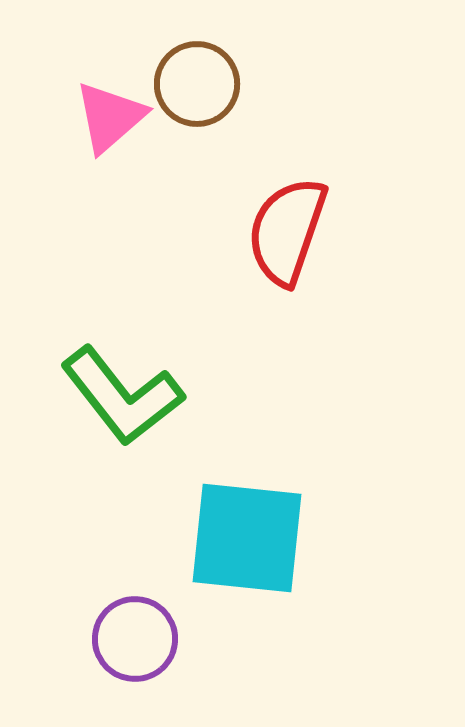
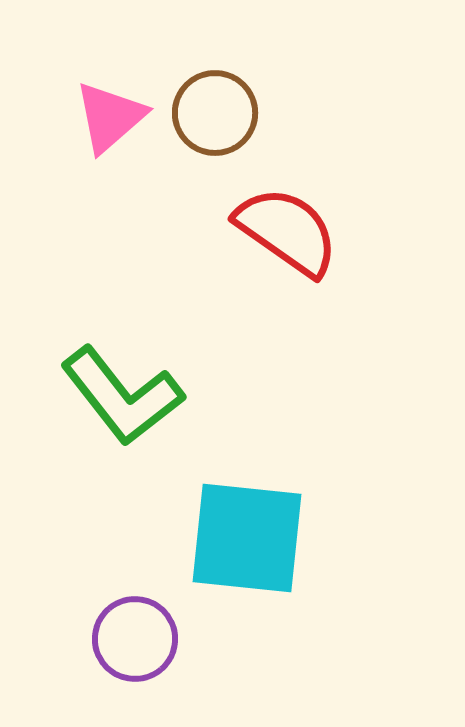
brown circle: moved 18 px right, 29 px down
red semicircle: rotated 106 degrees clockwise
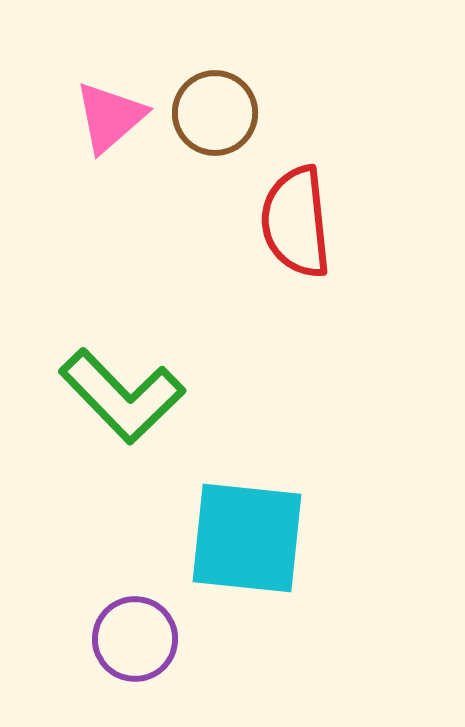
red semicircle: moved 9 px right, 9 px up; rotated 131 degrees counterclockwise
green L-shape: rotated 6 degrees counterclockwise
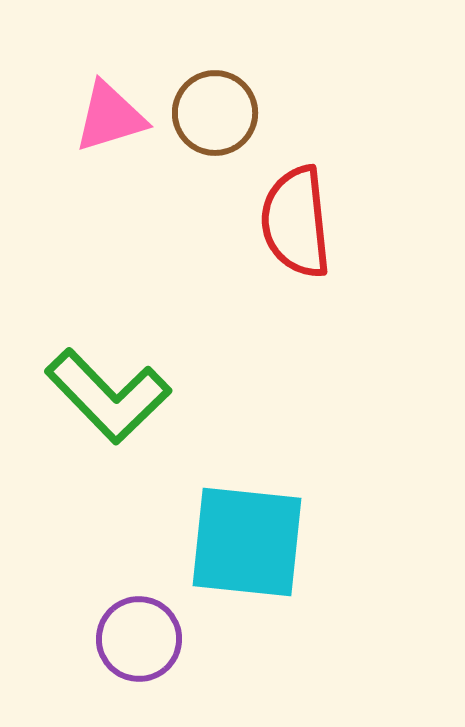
pink triangle: rotated 24 degrees clockwise
green L-shape: moved 14 px left
cyan square: moved 4 px down
purple circle: moved 4 px right
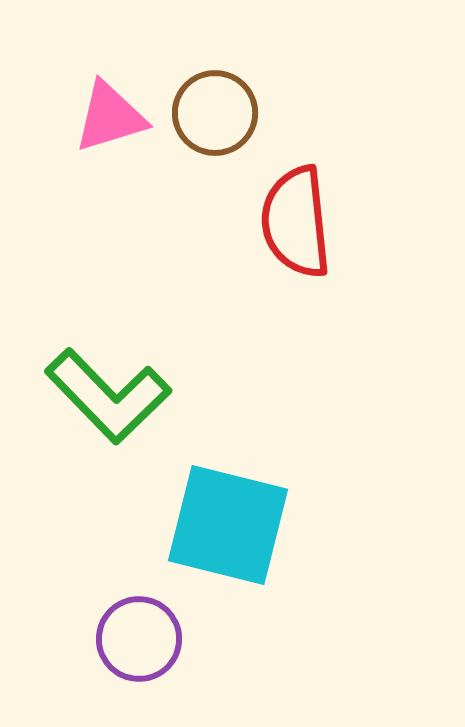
cyan square: moved 19 px left, 17 px up; rotated 8 degrees clockwise
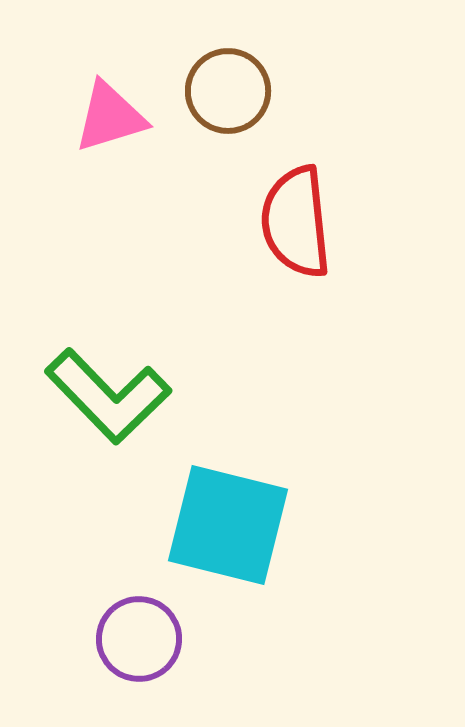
brown circle: moved 13 px right, 22 px up
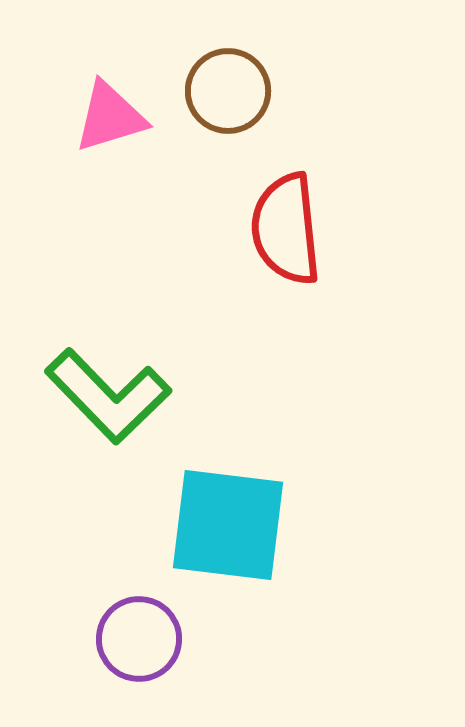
red semicircle: moved 10 px left, 7 px down
cyan square: rotated 7 degrees counterclockwise
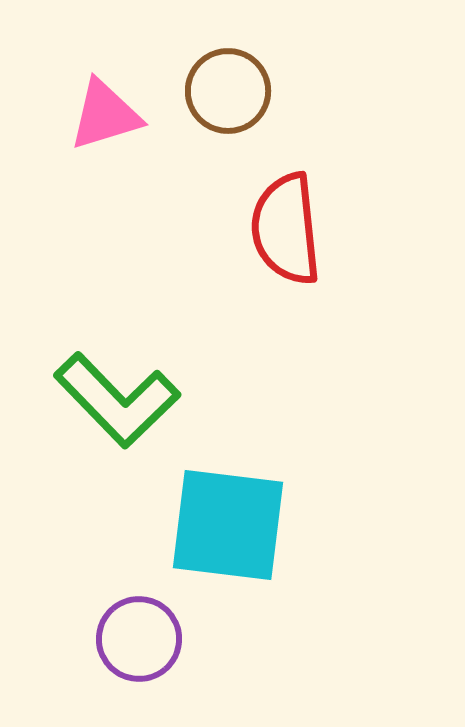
pink triangle: moved 5 px left, 2 px up
green L-shape: moved 9 px right, 4 px down
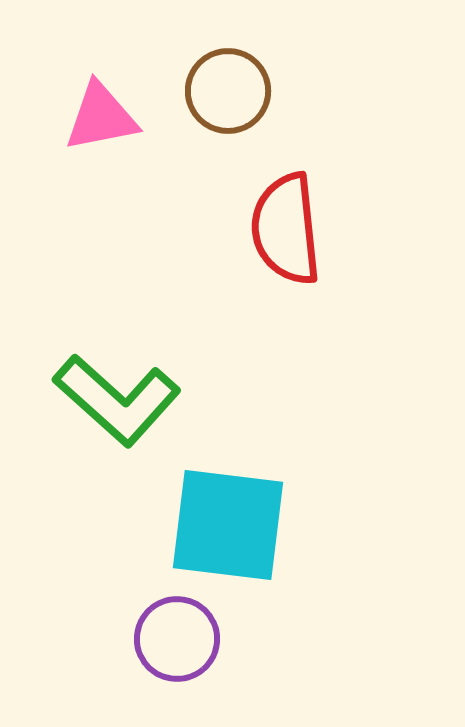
pink triangle: moved 4 px left, 2 px down; rotated 6 degrees clockwise
green L-shape: rotated 4 degrees counterclockwise
purple circle: moved 38 px right
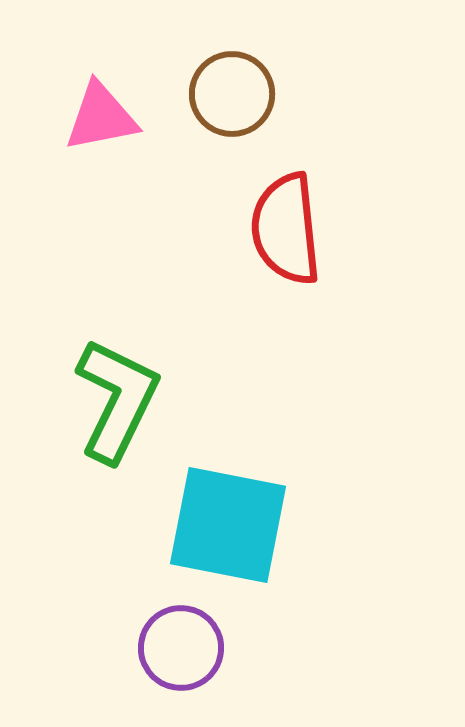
brown circle: moved 4 px right, 3 px down
green L-shape: rotated 106 degrees counterclockwise
cyan square: rotated 4 degrees clockwise
purple circle: moved 4 px right, 9 px down
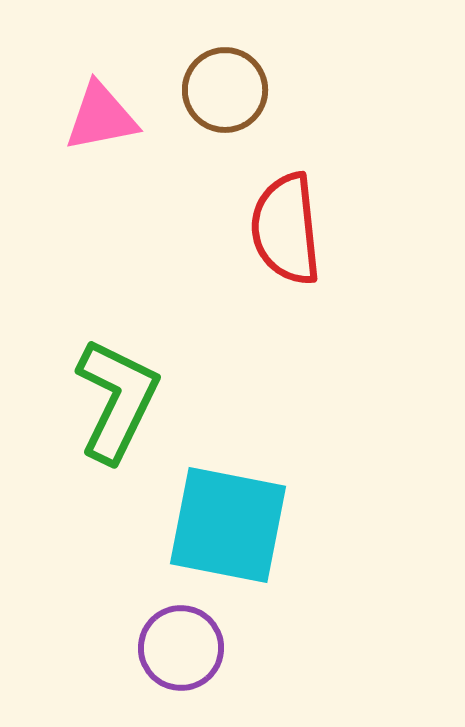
brown circle: moved 7 px left, 4 px up
